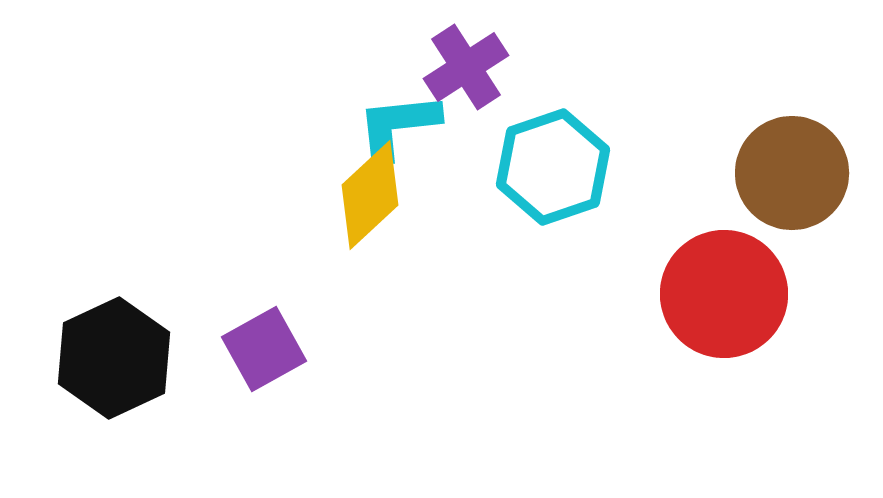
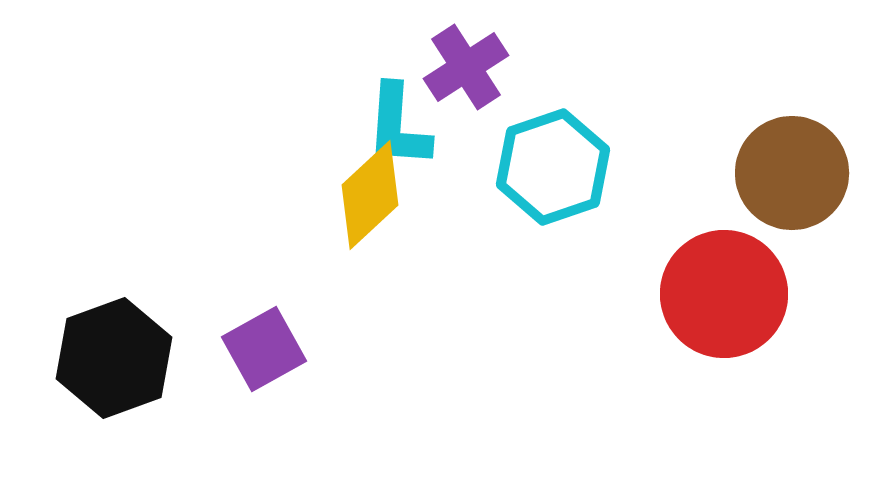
cyan L-shape: rotated 80 degrees counterclockwise
black hexagon: rotated 5 degrees clockwise
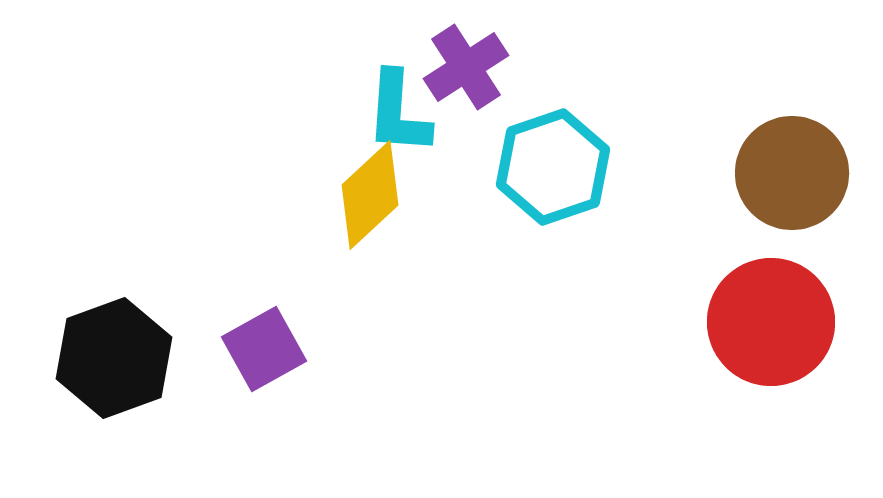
cyan L-shape: moved 13 px up
red circle: moved 47 px right, 28 px down
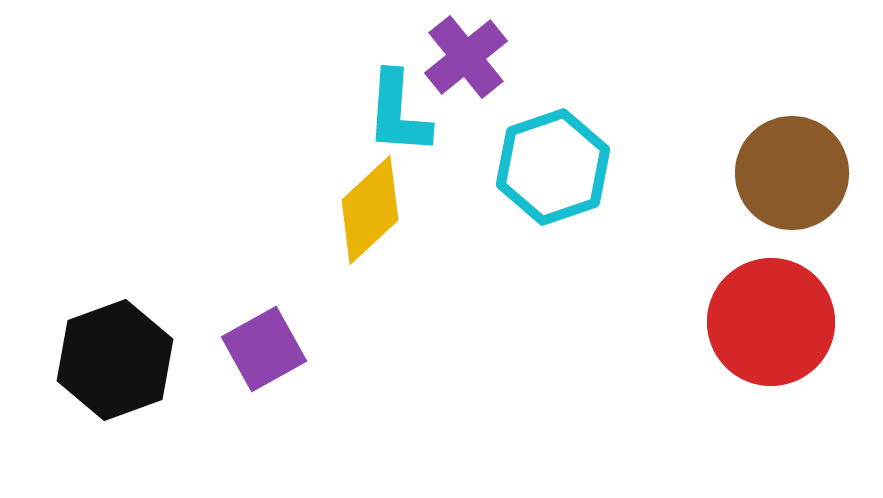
purple cross: moved 10 px up; rotated 6 degrees counterclockwise
yellow diamond: moved 15 px down
black hexagon: moved 1 px right, 2 px down
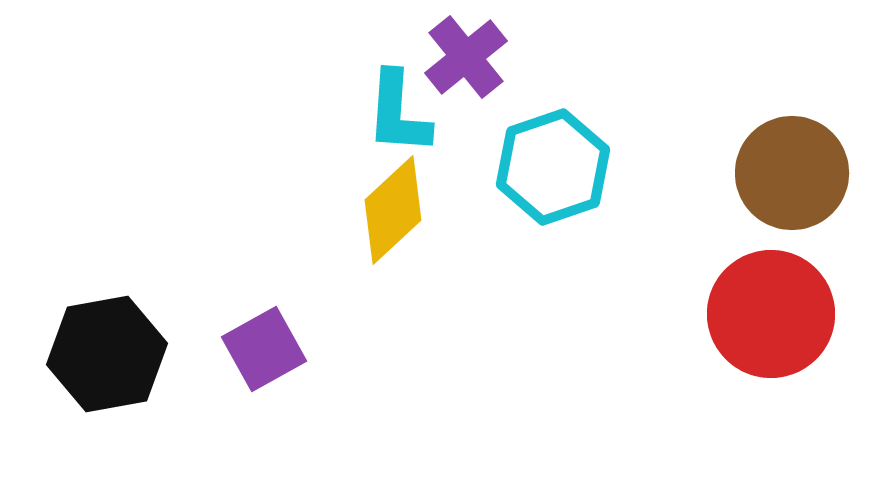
yellow diamond: moved 23 px right
red circle: moved 8 px up
black hexagon: moved 8 px left, 6 px up; rotated 10 degrees clockwise
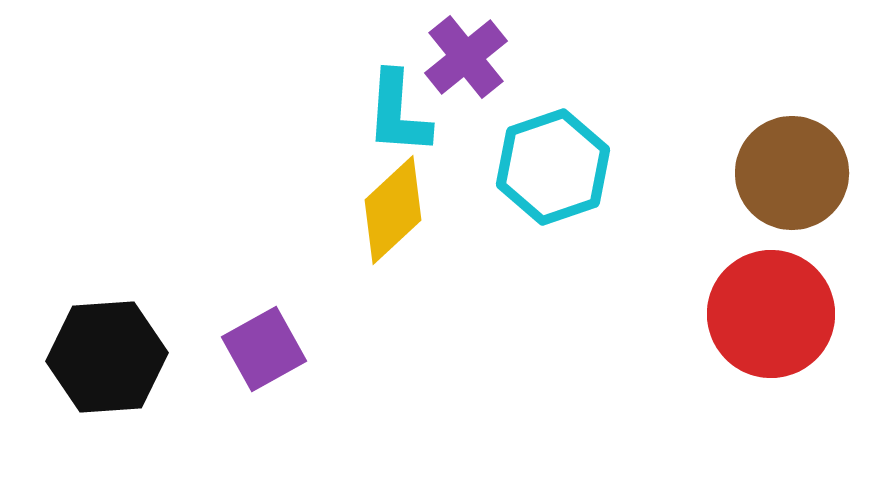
black hexagon: moved 3 px down; rotated 6 degrees clockwise
